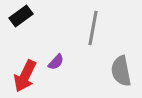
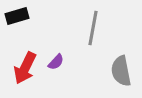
black rectangle: moved 4 px left; rotated 20 degrees clockwise
red arrow: moved 8 px up
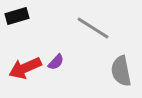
gray line: rotated 68 degrees counterclockwise
red arrow: rotated 40 degrees clockwise
